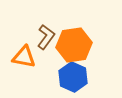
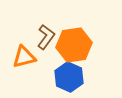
orange triangle: rotated 25 degrees counterclockwise
blue hexagon: moved 4 px left
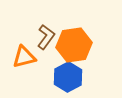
blue hexagon: moved 1 px left; rotated 8 degrees clockwise
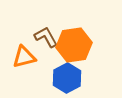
brown L-shape: rotated 65 degrees counterclockwise
blue hexagon: moved 1 px left, 1 px down
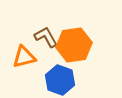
blue hexagon: moved 7 px left, 2 px down; rotated 12 degrees counterclockwise
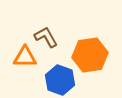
orange hexagon: moved 16 px right, 10 px down
orange triangle: moved 1 px right; rotated 15 degrees clockwise
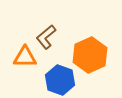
brown L-shape: rotated 100 degrees counterclockwise
orange hexagon: rotated 16 degrees counterclockwise
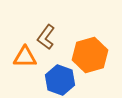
brown L-shape: rotated 15 degrees counterclockwise
orange hexagon: rotated 8 degrees clockwise
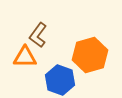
brown L-shape: moved 8 px left, 2 px up
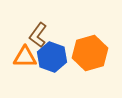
orange hexagon: moved 2 px up
blue hexagon: moved 8 px left, 23 px up
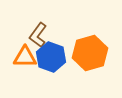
blue hexagon: moved 1 px left
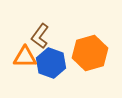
brown L-shape: moved 2 px right, 1 px down
blue hexagon: moved 6 px down
